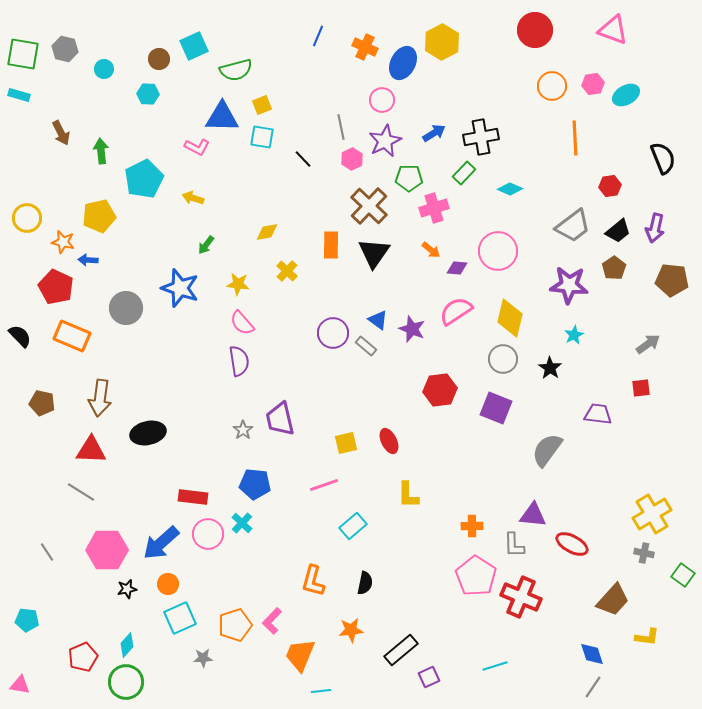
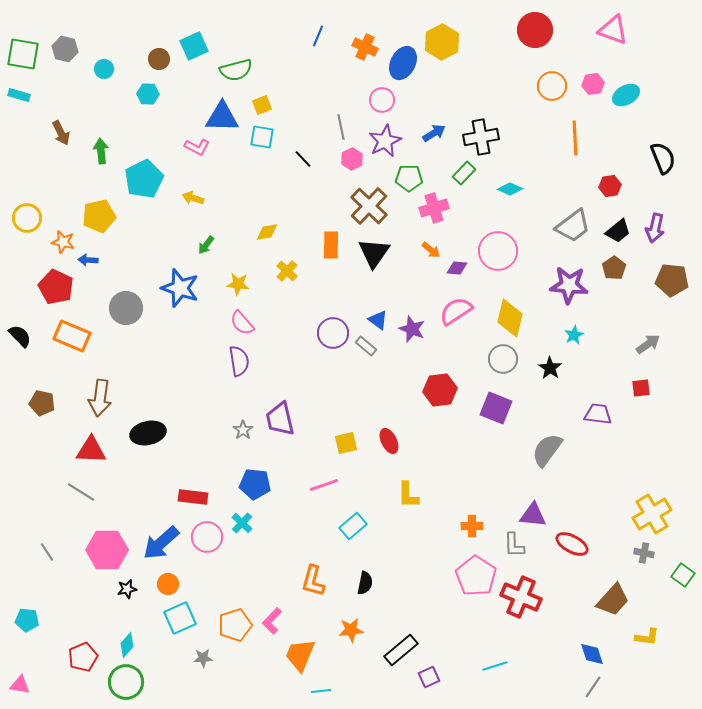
pink circle at (208, 534): moved 1 px left, 3 px down
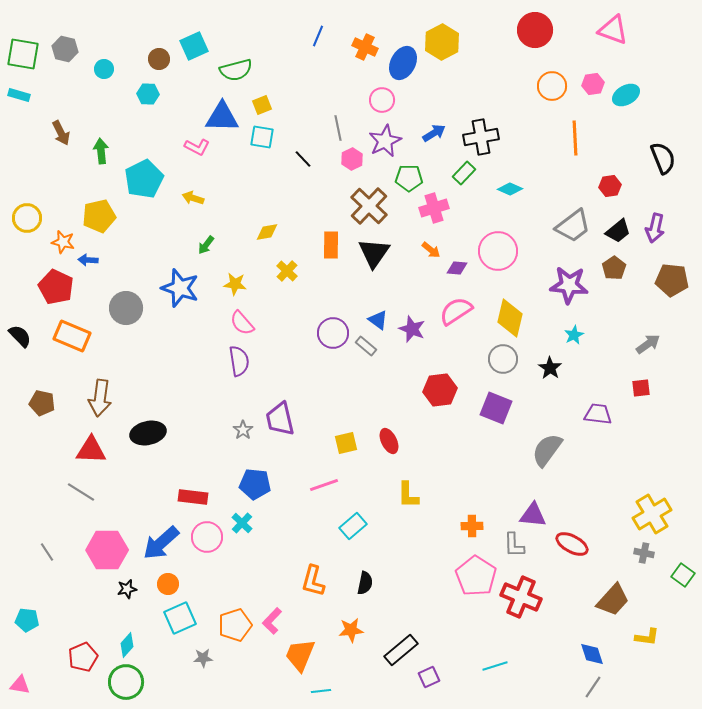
gray line at (341, 127): moved 3 px left, 1 px down
yellow star at (238, 284): moved 3 px left
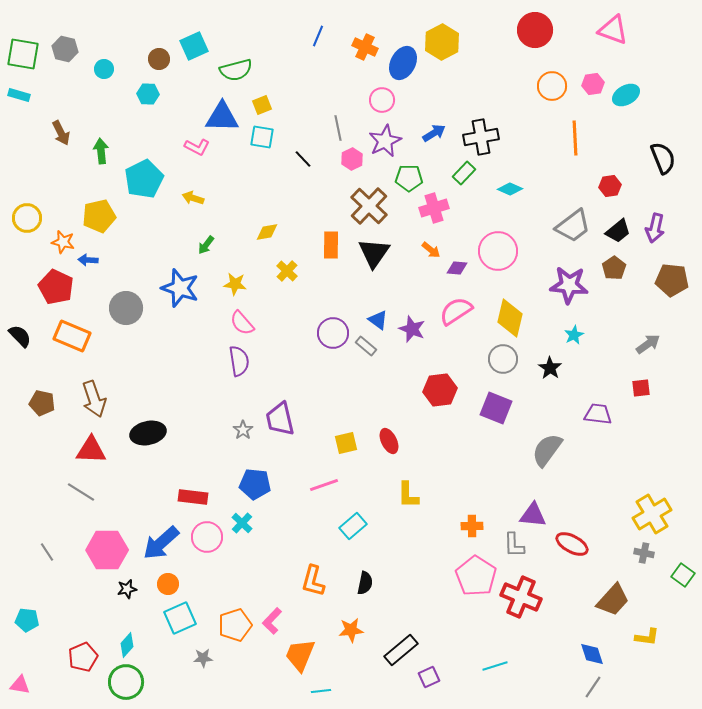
brown arrow at (100, 398): moved 6 px left, 1 px down; rotated 27 degrees counterclockwise
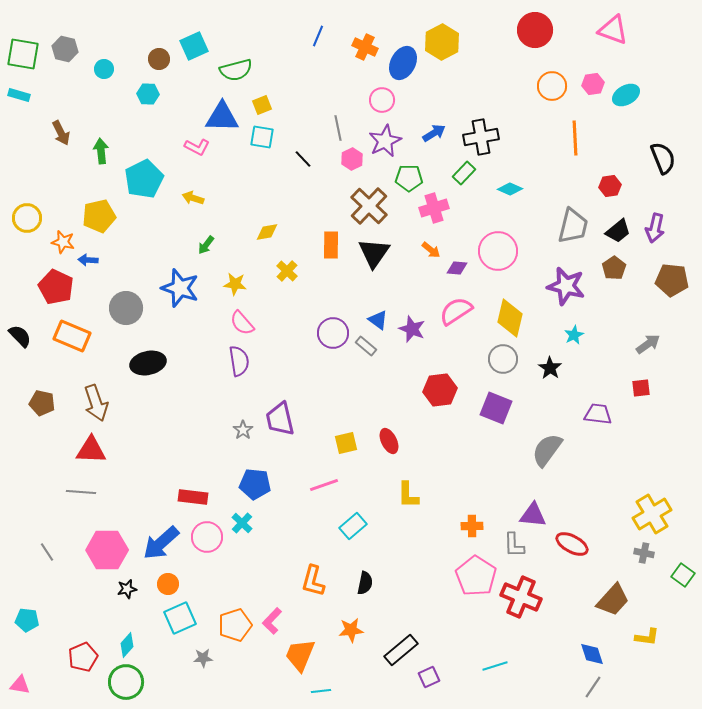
gray trapezoid at (573, 226): rotated 39 degrees counterclockwise
purple star at (569, 285): moved 3 px left, 1 px down; rotated 9 degrees clockwise
brown arrow at (94, 399): moved 2 px right, 4 px down
black ellipse at (148, 433): moved 70 px up
gray line at (81, 492): rotated 28 degrees counterclockwise
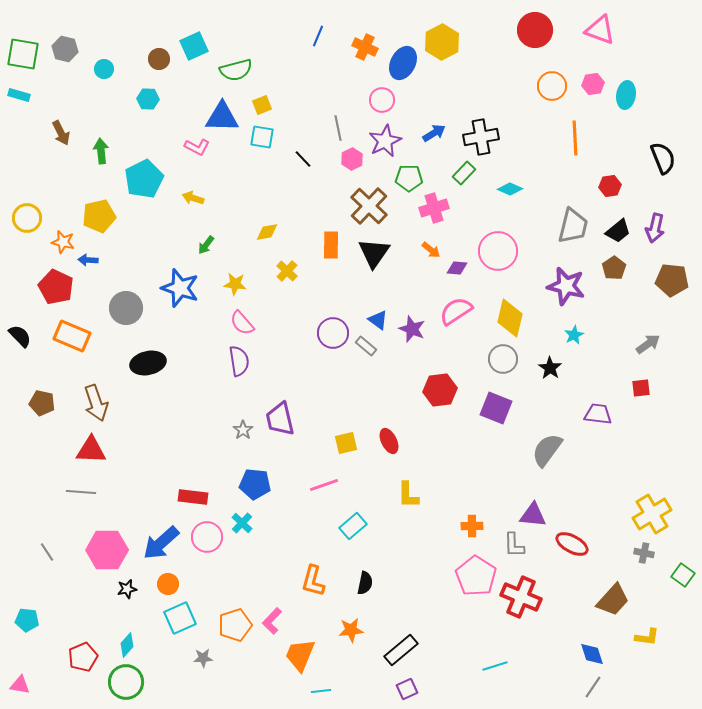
pink triangle at (613, 30): moved 13 px left
cyan hexagon at (148, 94): moved 5 px down
cyan ellipse at (626, 95): rotated 52 degrees counterclockwise
purple square at (429, 677): moved 22 px left, 12 px down
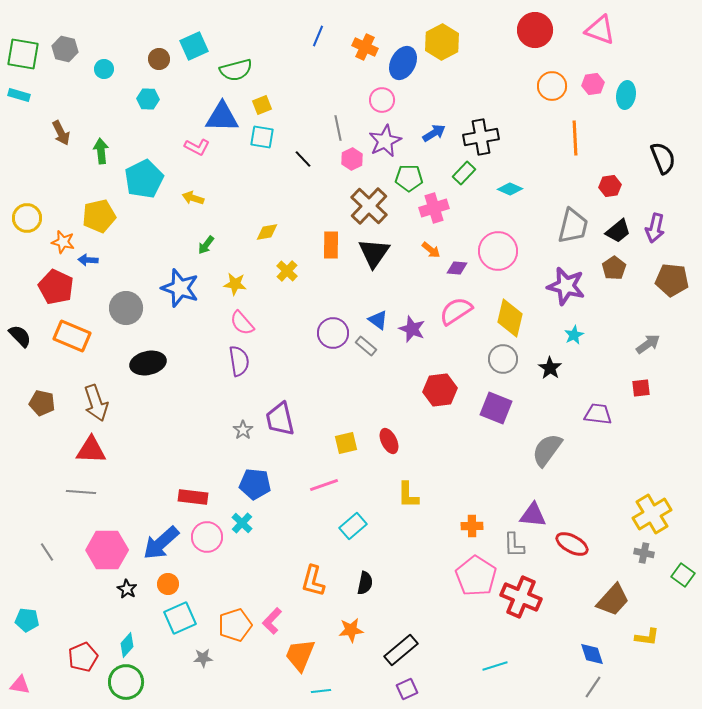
black star at (127, 589): rotated 30 degrees counterclockwise
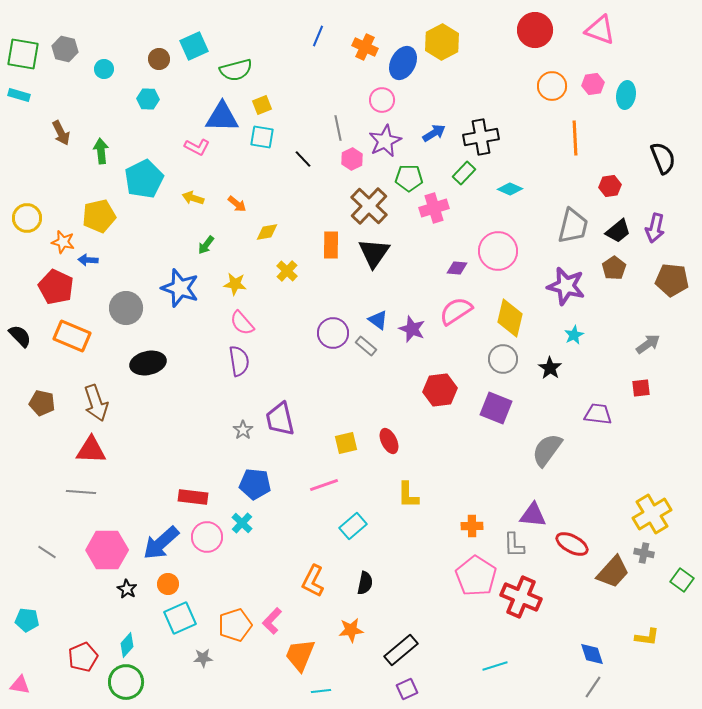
orange arrow at (431, 250): moved 194 px left, 46 px up
gray line at (47, 552): rotated 24 degrees counterclockwise
green square at (683, 575): moved 1 px left, 5 px down
orange L-shape at (313, 581): rotated 12 degrees clockwise
brown trapezoid at (613, 600): moved 28 px up
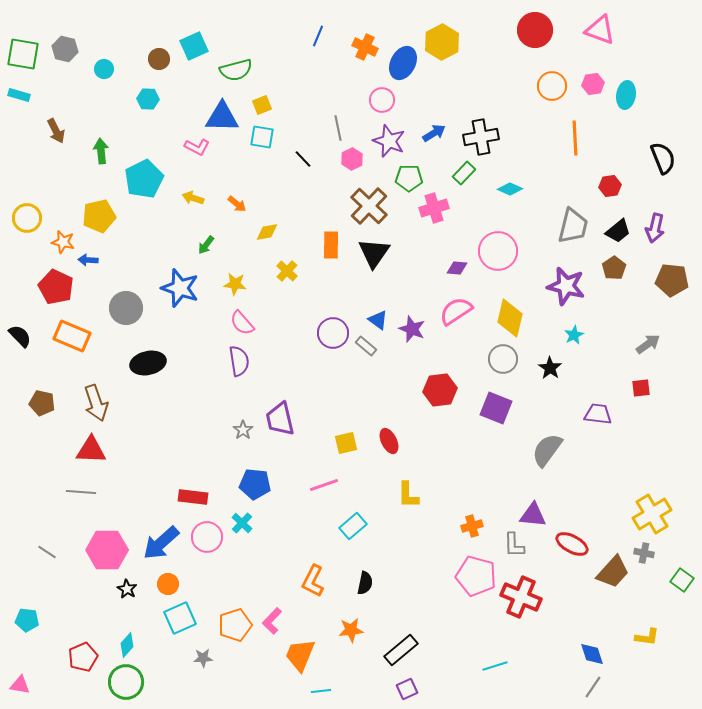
brown arrow at (61, 133): moved 5 px left, 2 px up
purple star at (385, 141): moved 4 px right; rotated 24 degrees counterclockwise
orange cross at (472, 526): rotated 15 degrees counterclockwise
pink pentagon at (476, 576): rotated 18 degrees counterclockwise
